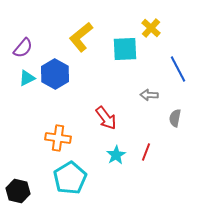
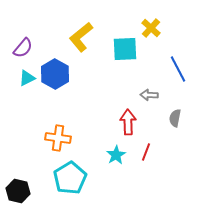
red arrow: moved 22 px right, 4 px down; rotated 145 degrees counterclockwise
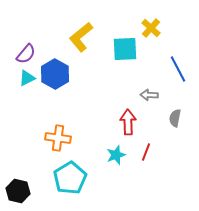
purple semicircle: moved 3 px right, 6 px down
cyan star: rotated 12 degrees clockwise
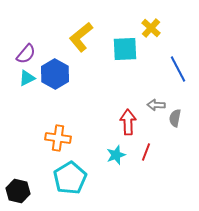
gray arrow: moved 7 px right, 10 px down
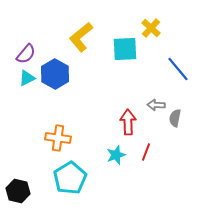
blue line: rotated 12 degrees counterclockwise
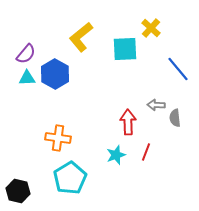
cyan triangle: rotated 24 degrees clockwise
gray semicircle: rotated 18 degrees counterclockwise
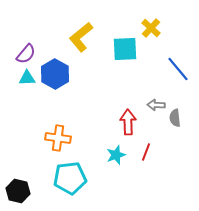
cyan pentagon: rotated 24 degrees clockwise
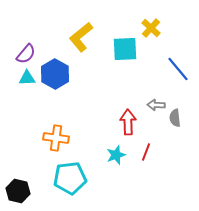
orange cross: moved 2 px left
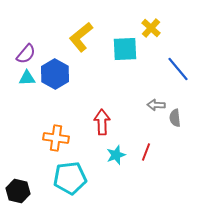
red arrow: moved 26 px left
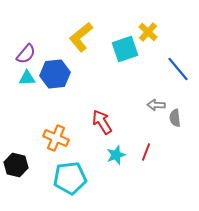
yellow cross: moved 3 px left, 4 px down
cyan square: rotated 16 degrees counterclockwise
blue hexagon: rotated 24 degrees clockwise
red arrow: rotated 30 degrees counterclockwise
orange cross: rotated 15 degrees clockwise
black hexagon: moved 2 px left, 26 px up
